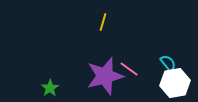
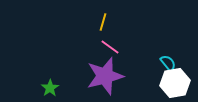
pink line: moved 19 px left, 22 px up
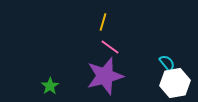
cyan semicircle: moved 1 px left
green star: moved 2 px up
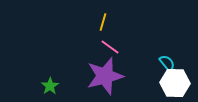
white hexagon: rotated 12 degrees clockwise
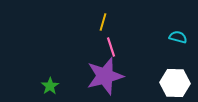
pink line: moved 1 px right; rotated 36 degrees clockwise
cyan semicircle: moved 11 px right, 26 px up; rotated 36 degrees counterclockwise
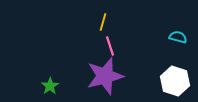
pink line: moved 1 px left, 1 px up
white hexagon: moved 2 px up; rotated 16 degrees clockwise
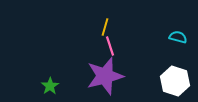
yellow line: moved 2 px right, 5 px down
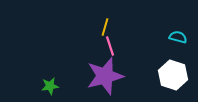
white hexagon: moved 2 px left, 6 px up
green star: rotated 24 degrees clockwise
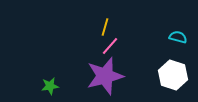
pink line: rotated 60 degrees clockwise
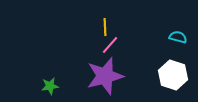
yellow line: rotated 18 degrees counterclockwise
pink line: moved 1 px up
